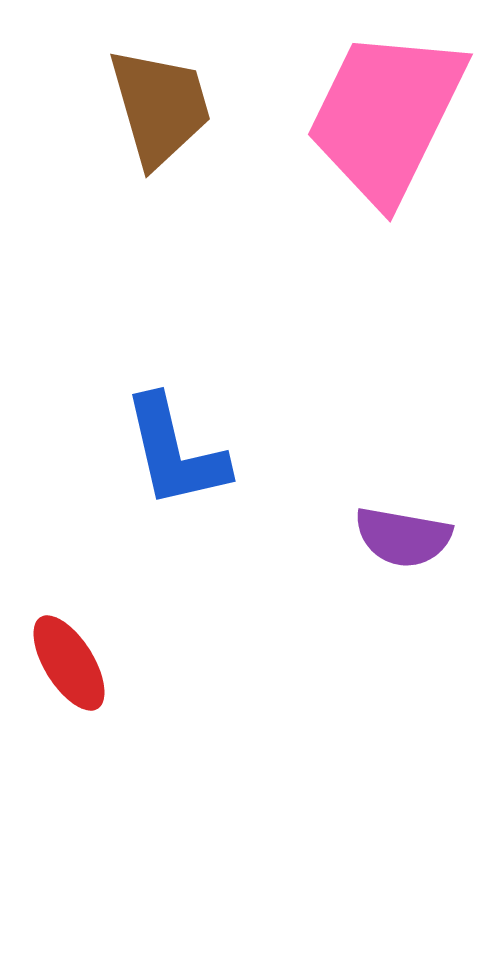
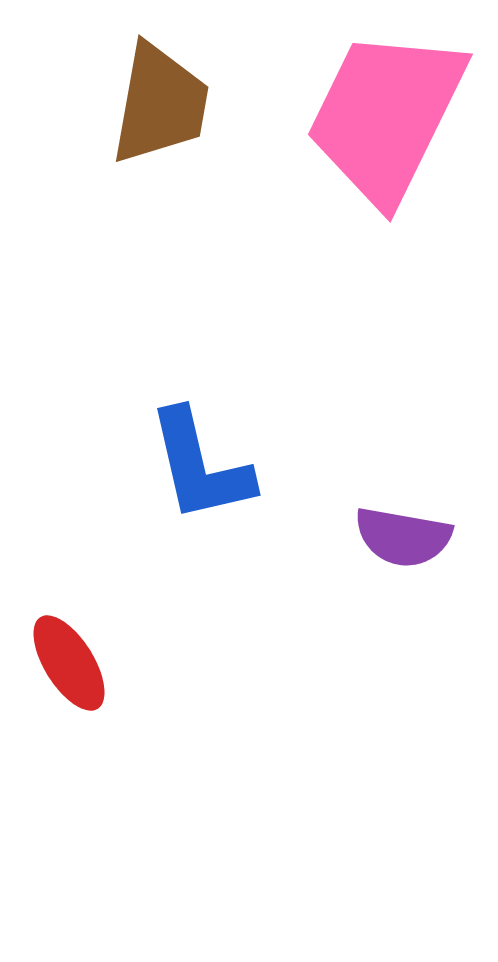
brown trapezoid: moved 3 px up; rotated 26 degrees clockwise
blue L-shape: moved 25 px right, 14 px down
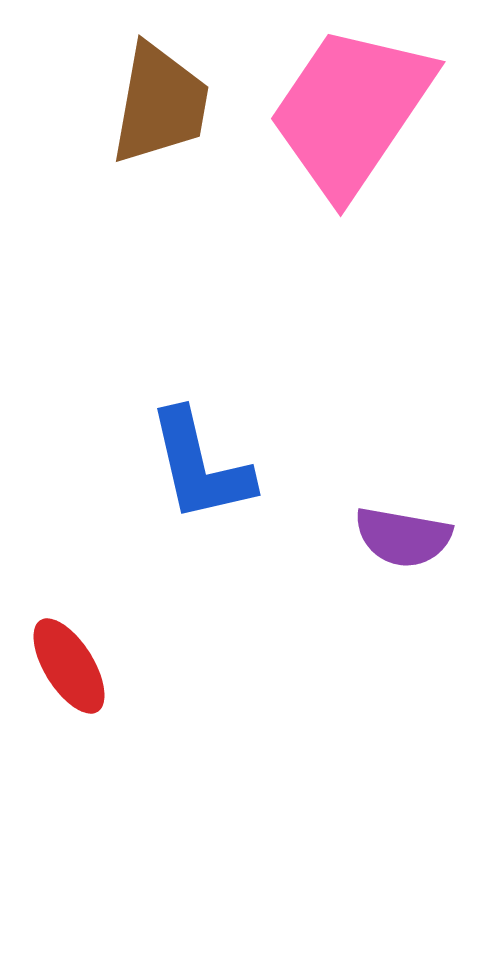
pink trapezoid: moved 35 px left, 5 px up; rotated 8 degrees clockwise
red ellipse: moved 3 px down
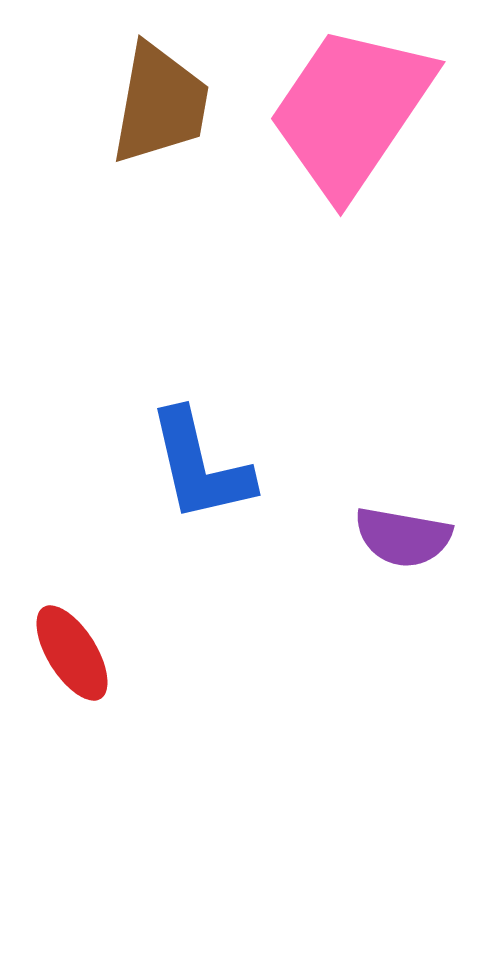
red ellipse: moved 3 px right, 13 px up
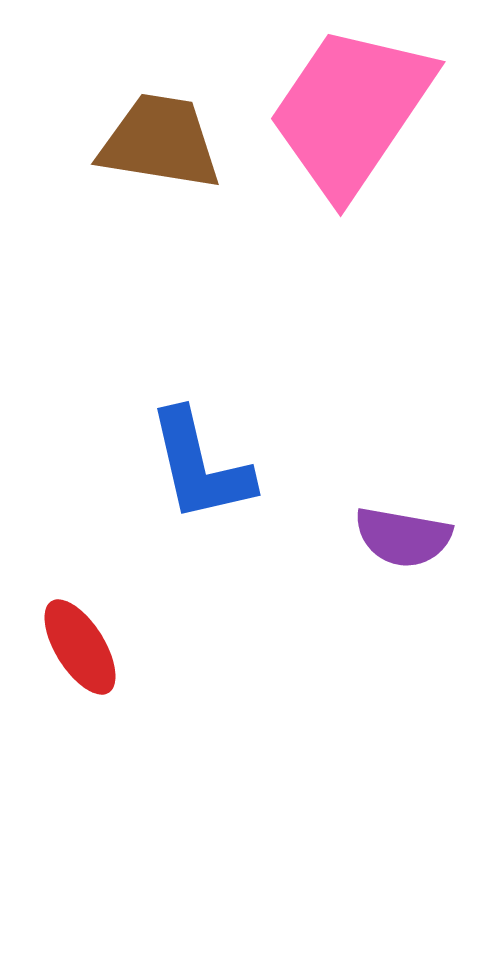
brown trapezoid: moved 38 px down; rotated 91 degrees counterclockwise
red ellipse: moved 8 px right, 6 px up
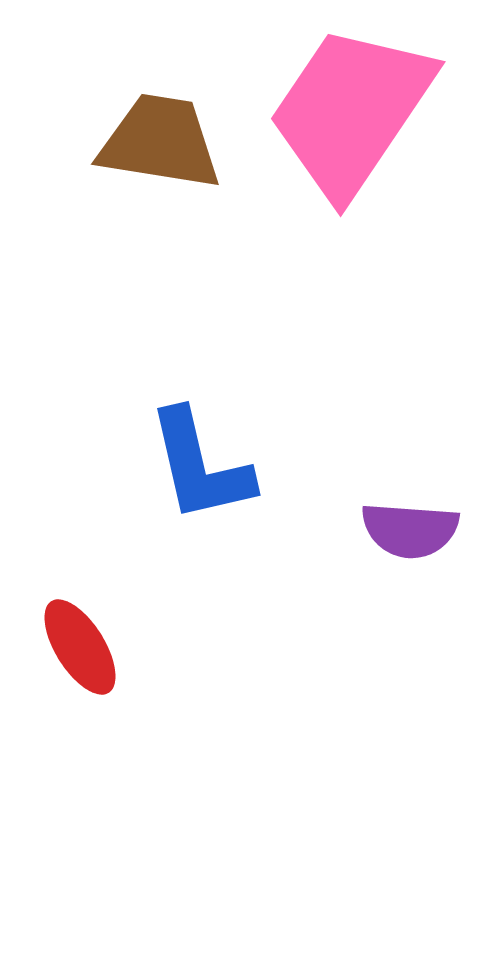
purple semicircle: moved 7 px right, 7 px up; rotated 6 degrees counterclockwise
